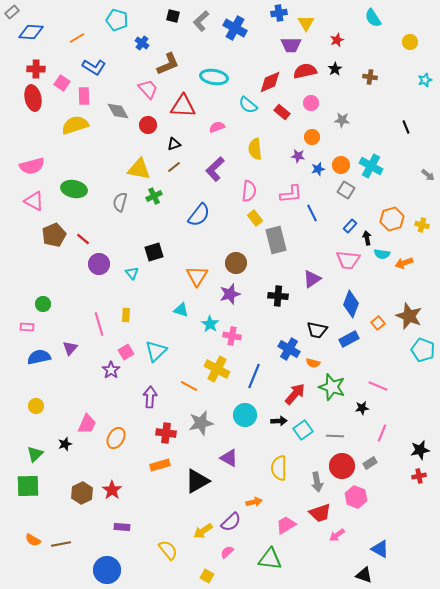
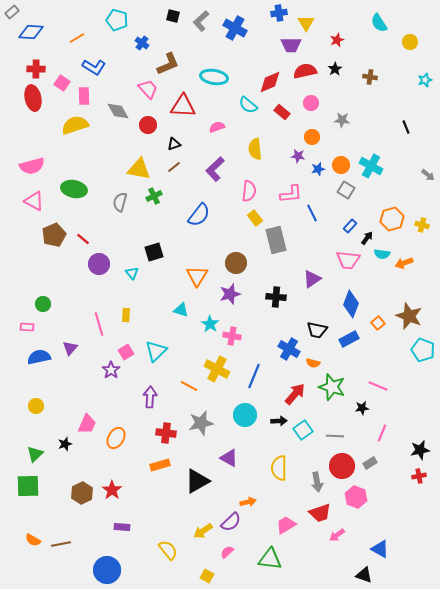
cyan semicircle at (373, 18): moved 6 px right, 5 px down
black arrow at (367, 238): rotated 48 degrees clockwise
black cross at (278, 296): moved 2 px left, 1 px down
orange arrow at (254, 502): moved 6 px left
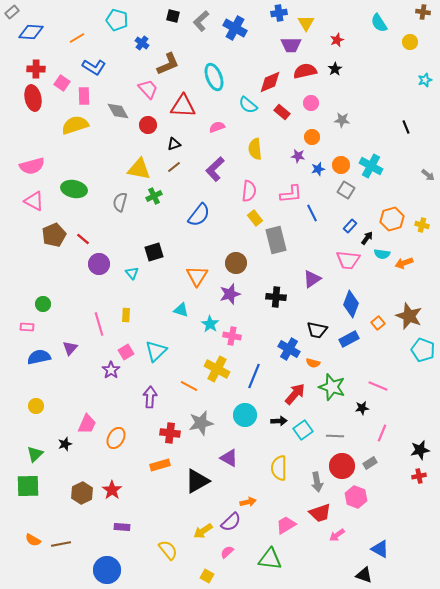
cyan ellipse at (214, 77): rotated 60 degrees clockwise
brown cross at (370, 77): moved 53 px right, 65 px up
red cross at (166, 433): moved 4 px right
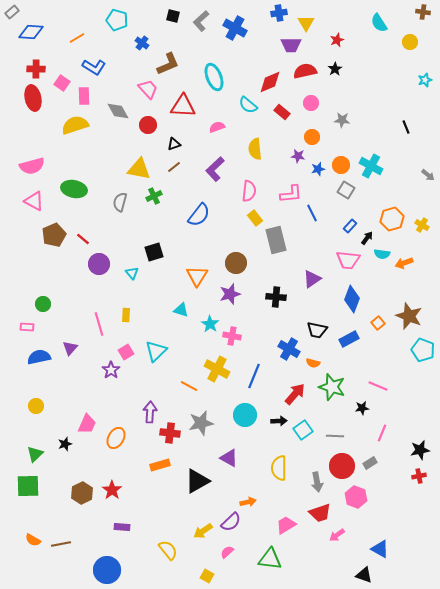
yellow cross at (422, 225): rotated 16 degrees clockwise
blue diamond at (351, 304): moved 1 px right, 5 px up
purple arrow at (150, 397): moved 15 px down
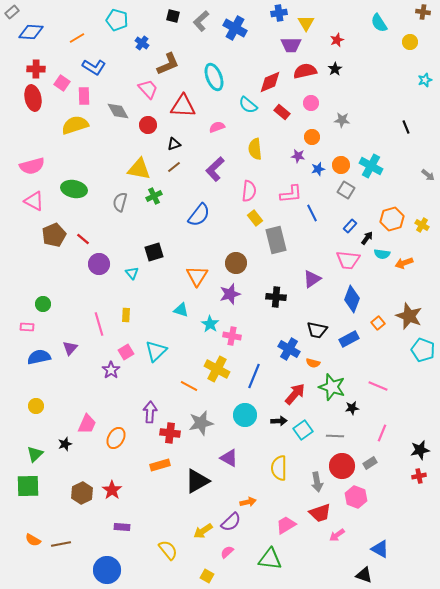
black star at (362, 408): moved 10 px left
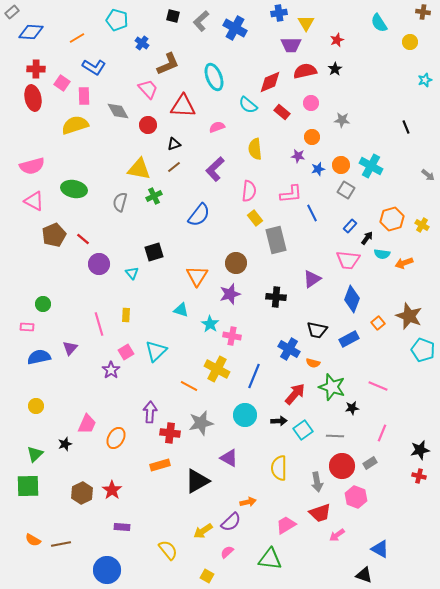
red cross at (419, 476): rotated 24 degrees clockwise
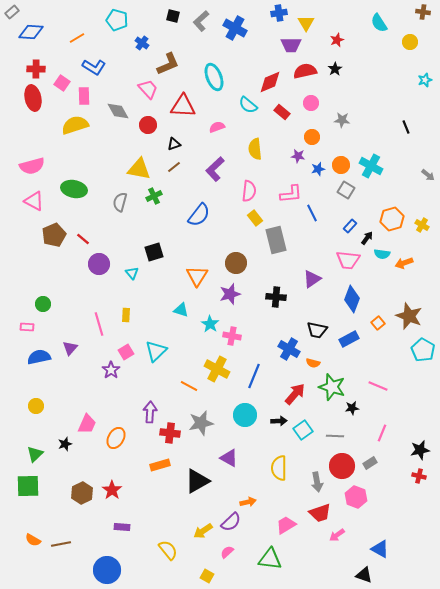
cyan pentagon at (423, 350): rotated 10 degrees clockwise
